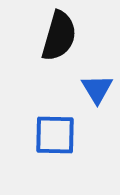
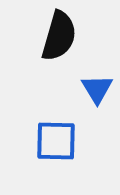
blue square: moved 1 px right, 6 px down
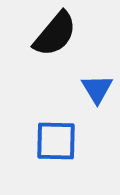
black semicircle: moved 4 px left, 2 px up; rotated 24 degrees clockwise
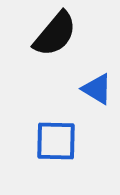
blue triangle: rotated 28 degrees counterclockwise
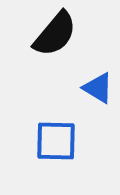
blue triangle: moved 1 px right, 1 px up
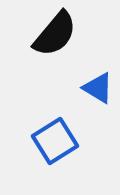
blue square: moved 1 px left; rotated 33 degrees counterclockwise
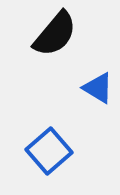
blue square: moved 6 px left, 10 px down; rotated 9 degrees counterclockwise
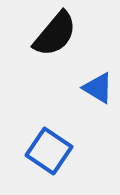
blue square: rotated 15 degrees counterclockwise
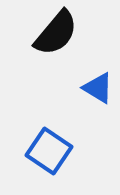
black semicircle: moved 1 px right, 1 px up
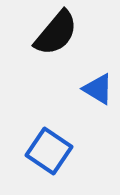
blue triangle: moved 1 px down
